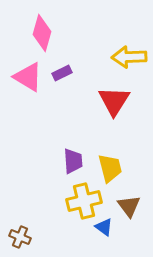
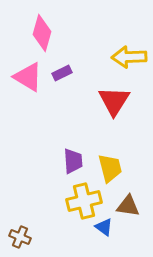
brown triangle: moved 1 px left; rotated 45 degrees counterclockwise
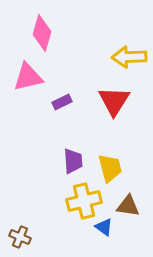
purple rectangle: moved 29 px down
pink triangle: rotated 44 degrees counterclockwise
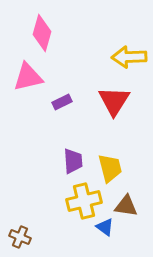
brown triangle: moved 2 px left
blue triangle: moved 1 px right
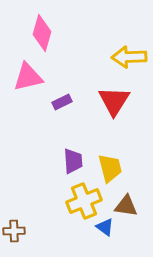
yellow cross: rotated 8 degrees counterclockwise
brown cross: moved 6 px left, 6 px up; rotated 25 degrees counterclockwise
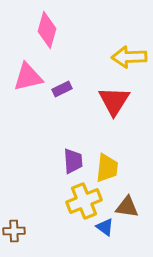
pink diamond: moved 5 px right, 3 px up
purple rectangle: moved 13 px up
yellow trapezoid: moved 3 px left; rotated 20 degrees clockwise
brown triangle: moved 1 px right, 1 px down
